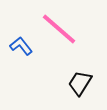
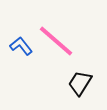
pink line: moved 3 px left, 12 px down
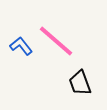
black trapezoid: rotated 52 degrees counterclockwise
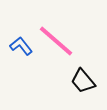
black trapezoid: moved 3 px right, 2 px up; rotated 20 degrees counterclockwise
